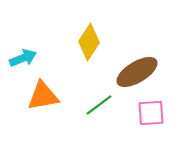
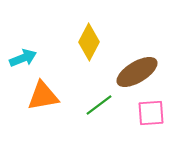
yellow diamond: rotated 6 degrees counterclockwise
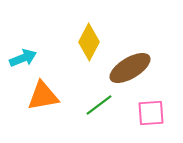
brown ellipse: moved 7 px left, 4 px up
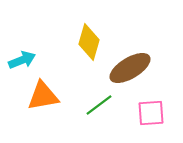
yellow diamond: rotated 12 degrees counterclockwise
cyan arrow: moved 1 px left, 2 px down
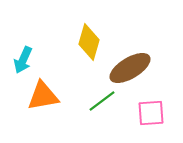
cyan arrow: moved 1 px right; rotated 136 degrees clockwise
green line: moved 3 px right, 4 px up
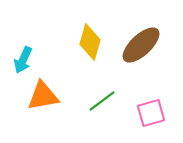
yellow diamond: moved 1 px right
brown ellipse: moved 11 px right, 23 px up; rotated 12 degrees counterclockwise
pink square: rotated 12 degrees counterclockwise
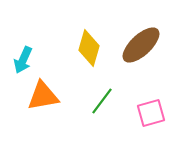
yellow diamond: moved 1 px left, 6 px down
green line: rotated 16 degrees counterclockwise
